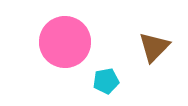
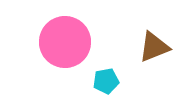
brown triangle: rotated 24 degrees clockwise
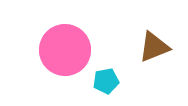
pink circle: moved 8 px down
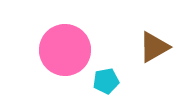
brown triangle: rotated 8 degrees counterclockwise
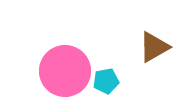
pink circle: moved 21 px down
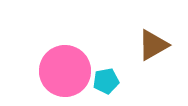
brown triangle: moved 1 px left, 2 px up
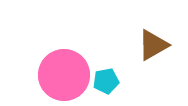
pink circle: moved 1 px left, 4 px down
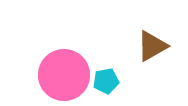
brown triangle: moved 1 px left, 1 px down
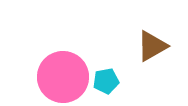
pink circle: moved 1 px left, 2 px down
